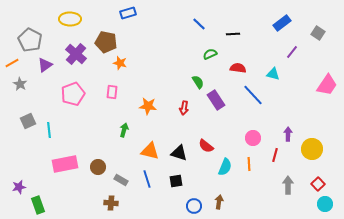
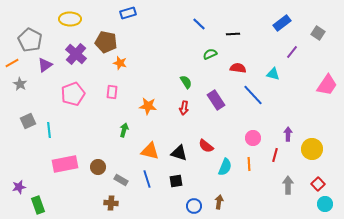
green semicircle at (198, 82): moved 12 px left
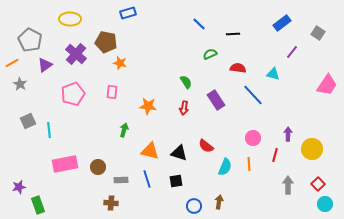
gray rectangle at (121, 180): rotated 32 degrees counterclockwise
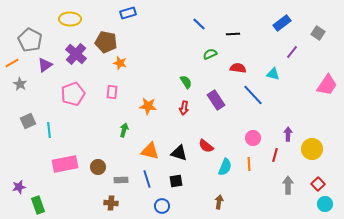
blue circle at (194, 206): moved 32 px left
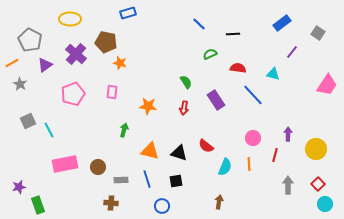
cyan line at (49, 130): rotated 21 degrees counterclockwise
yellow circle at (312, 149): moved 4 px right
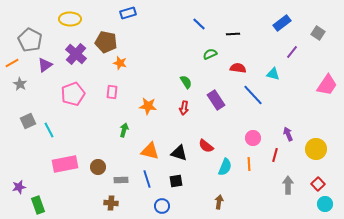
purple arrow at (288, 134): rotated 24 degrees counterclockwise
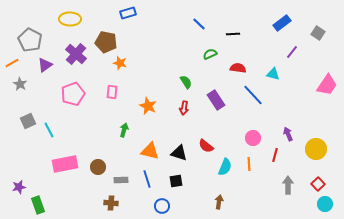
orange star at (148, 106): rotated 18 degrees clockwise
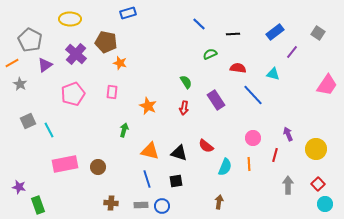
blue rectangle at (282, 23): moved 7 px left, 9 px down
gray rectangle at (121, 180): moved 20 px right, 25 px down
purple star at (19, 187): rotated 24 degrees clockwise
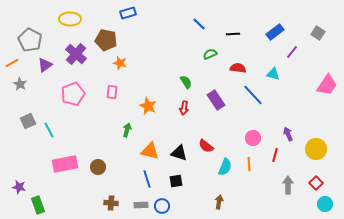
brown pentagon at (106, 42): moved 2 px up
green arrow at (124, 130): moved 3 px right
red square at (318, 184): moved 2 px left, 1 px up
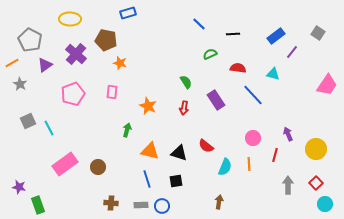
blue rectangle at (275, 32): moved 1 px right, 4 px down
cyan line at (49, 130): moved 2 px up
pink rectangle at (65, 164): rotated 25 degrees counterclockwise
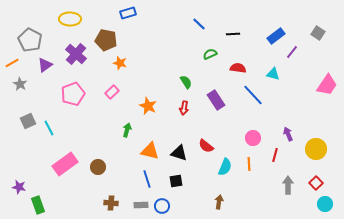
pink rectangle at (112, 92): rotated 40 degrees clockwise
